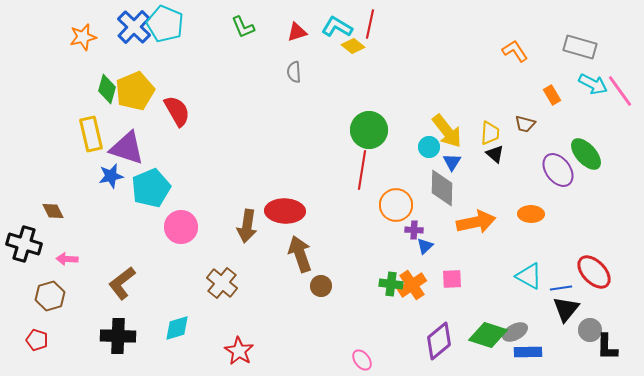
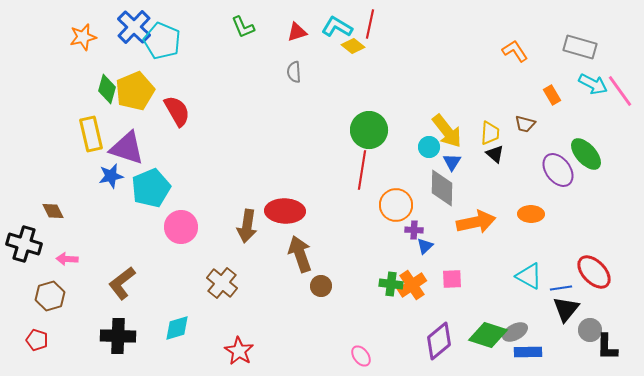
cyan pentagon at (165, 24): moved 3 px left, 17 px down
pink ellipse at (362, 360): moved 1 px left, 4 px up
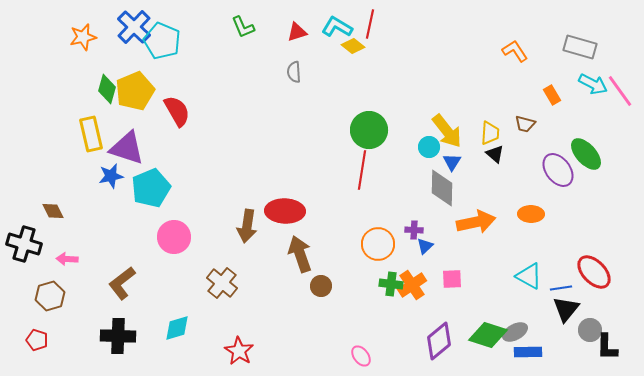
orange circle at (396, 205): moved 18 px left, 39 px down
pink circle at (181, 227): moved 7 px left, 10 px down
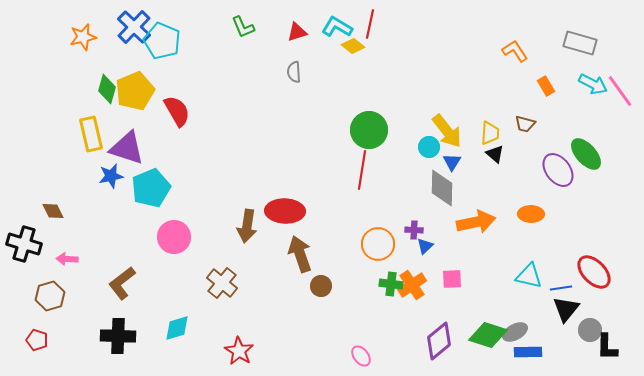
gray rectangle at (580, 47): moved 4 px up
orange rectangle at (552, 95): moved 6 px left, 9 px up
cyan triangle at (529, 276): rotated 16 degrees counterclockwise
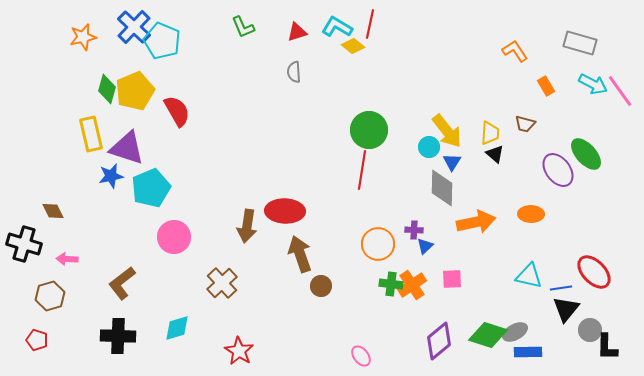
brown cross at (222, 283): rotated 8 degrees clockwise
